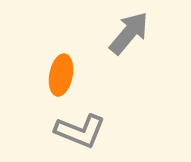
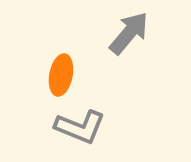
gray L-shape: moved 4 px up
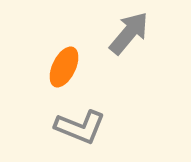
orange ellipse: moved 3 px right, 8 px up; rotated 15 degrees clockwise
